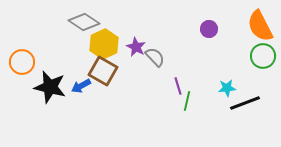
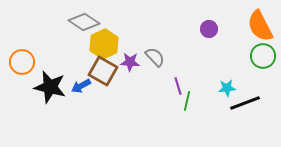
purple star: moved 6 px left, 15 px down; rotated 24 degrees counterclockwise
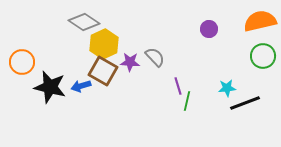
orange semicircle: moved 5 px up; rotated 104 degrees clockwise
blue arrow: rotated 12 degrees clockwise
